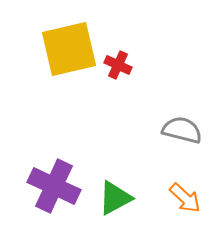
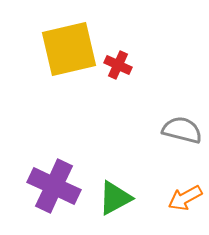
orange arrow: rotated 108 degrees clockwise
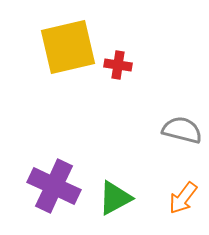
yellow square: moved 1 px left, 2 px up
red cross: rotated 16 degrees counterclockwise
orange arrow: moved 2 px left; rotated 24 degrees counterclockwise
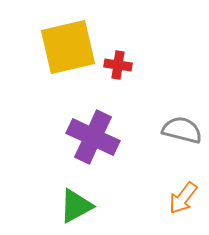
purple cross: moved 39 px right, 49 px up
green triangle: moved 39 px left, 8 px down
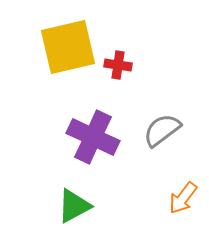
gray semicircle: moved 20 px left; rotated 51 degrees counterclockwise
green triangle: moved 2 px left
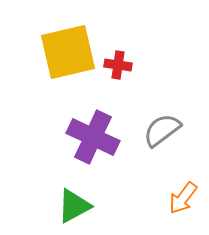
yellow square: moved 5 px down
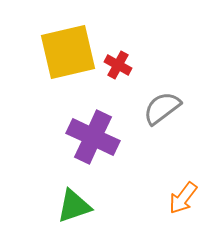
red cross: rotated 20 degrees clockwise
gray semicircle: moved 22 px up
green triangle: rotated 9 degrees clockwise
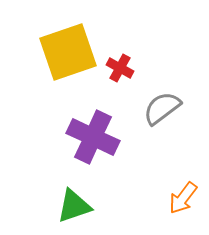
yellow square: rotated 6 degrees counterclockwise
red cross: moved 2 px right, 3 px down
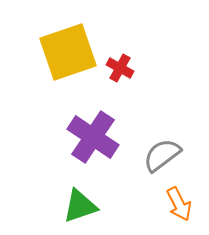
gray semicircle: moved 47 px down
purple cross: rotated 9 degrees clockwise
orange arrow: moved 4 px left, 6 px down; rotated 64 degrees counterclockwise
green triangle: moved 6 px right
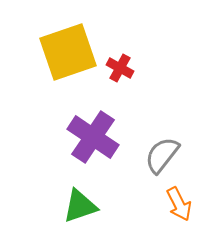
gray semicircle: rotated 15 degrees counterclockwise
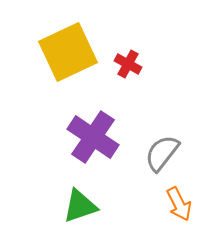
yellow square: rotated 6 degrees counterclockwise
red cross: moved 8 px right, 4 px up
gray semicircle: moved 2 px up
